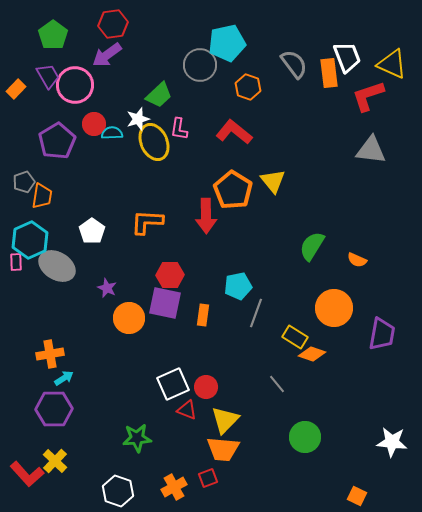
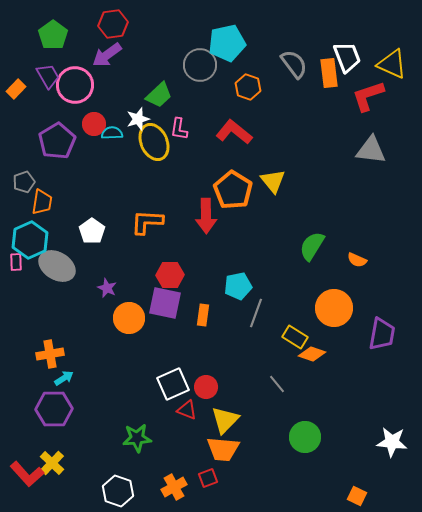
orange trapezoid at (42, 196): moved 6 px down
yellow cross at (55, 461): moved 3 px left, 2 px down
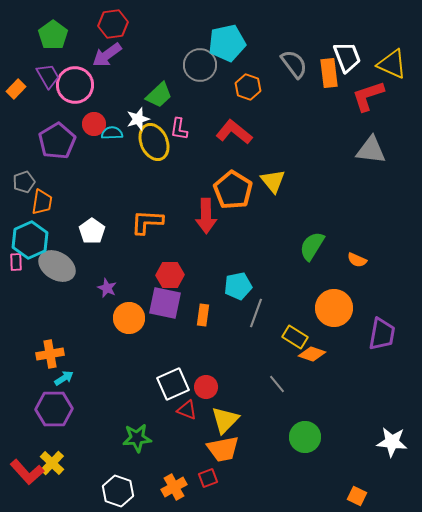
orange trapezoid at (223, 449): rotated 16 degrees counterclockwise
red L-shape at (27, 474): moved 2 px up
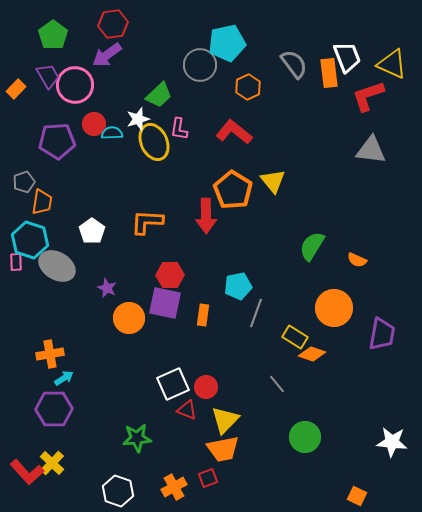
orange hexagon at (248, 87): rotated 15 degrees clockwise
purple pentagon at (57, 141): rotated 27 degrees clockwise
cyan hexagon at (30, 240): rotated 18 degrees counterclockwise
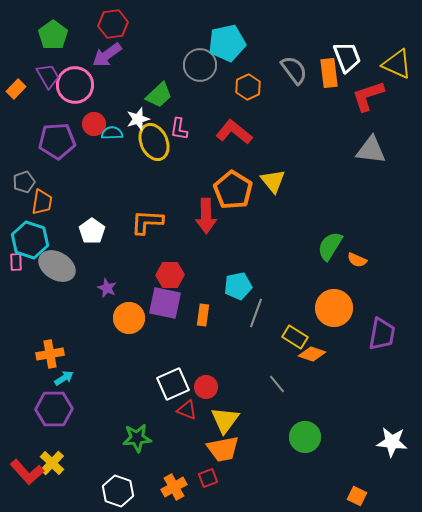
gray semicircle at (294, 64): moved 6 px down
yellow triangle at (392, 64): moved 5 px right
green semicircle at (312, 246): moved 18 px right
yellow triangle at (225, 420): rotated 8 degrees counterclockwise
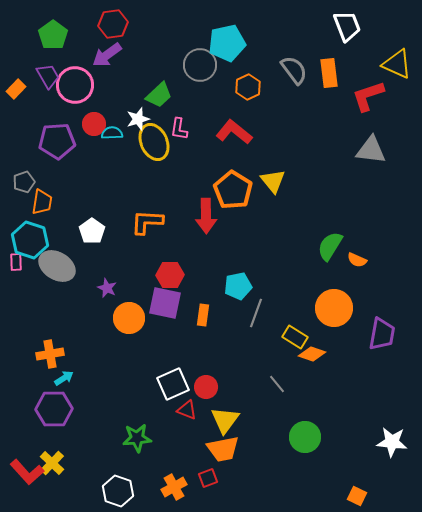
white trapezoid at (347, 57): moved 31 px up
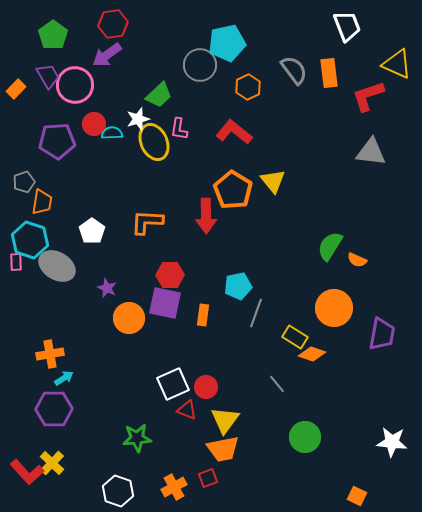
gray triangle at (371, 150): moved 2 px down
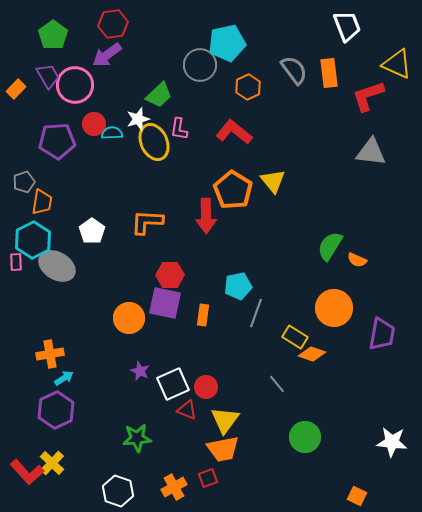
cyan hexagon at (30, 240): moved 3 px right; rotated 15 degrees clockwise
purple star at (107, 288): moved 33 px right, 83 px down
purple hexagon at (54, 409): moved 2 px right, 1 px down; rotated 24 degrees counterclockwise
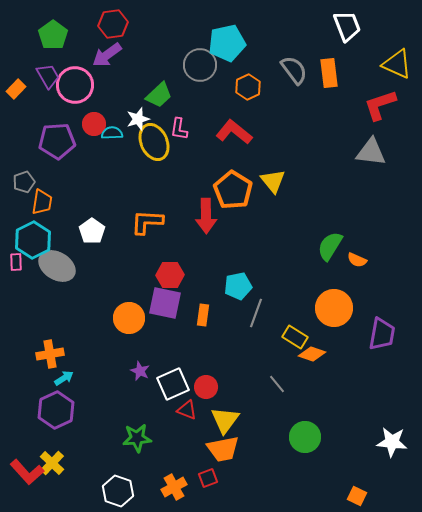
red L-shape at (368, 96): moved 12 px right, 9 px down
